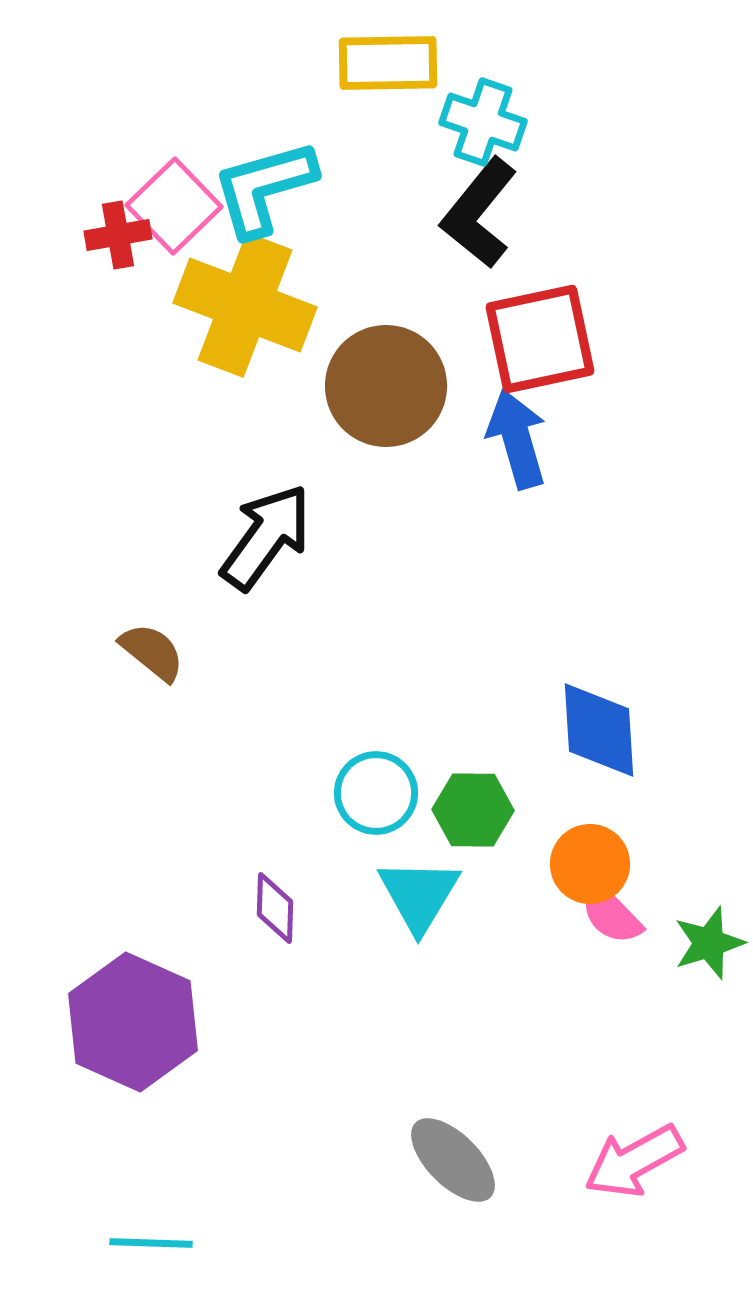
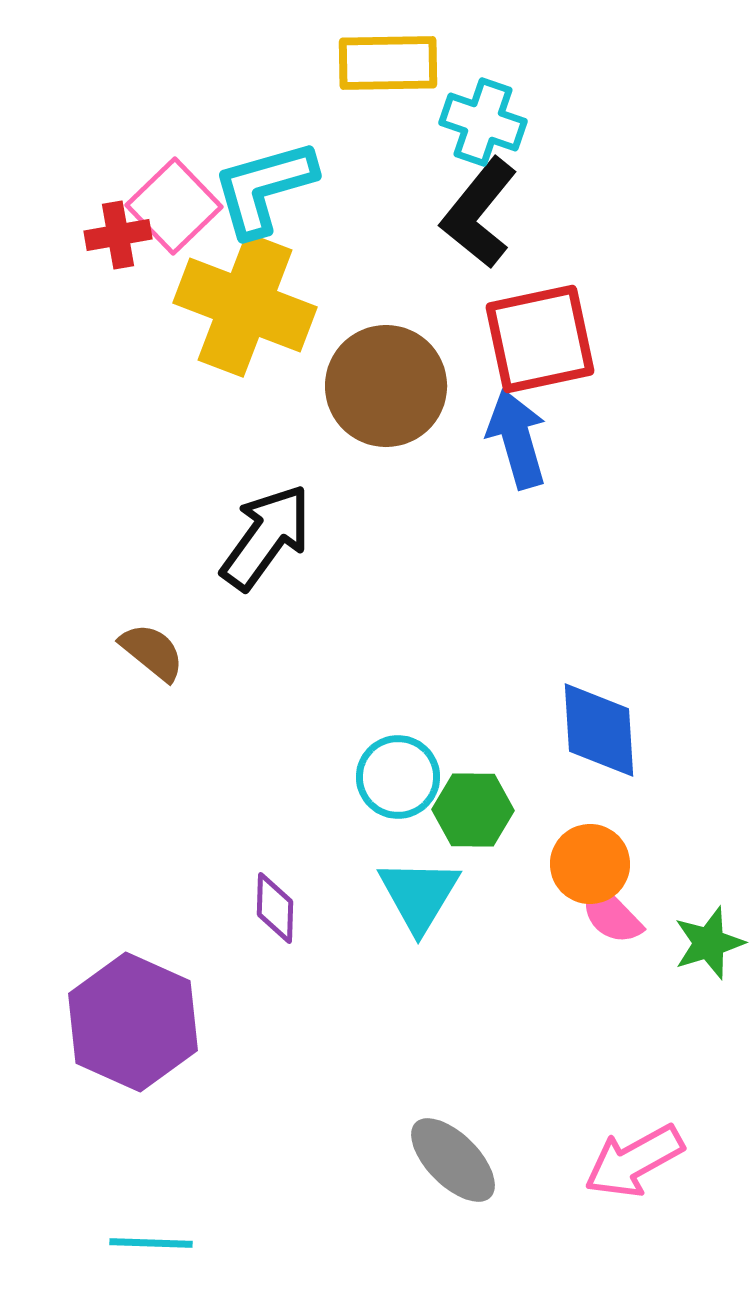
cyan circle: moved 22 px right, 16 px up
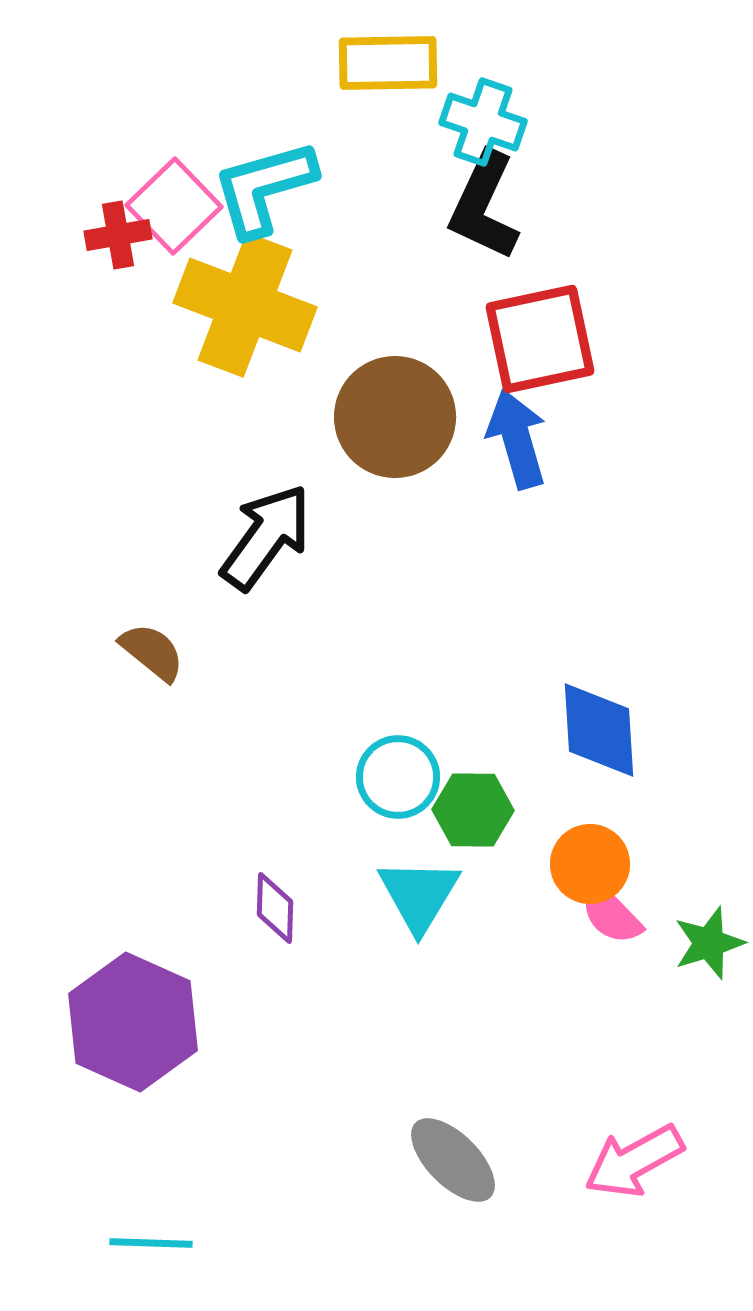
black L-shape: moved 5 px right, 7 px up; rotated 14 degrees counterclockwise
brown circle: moved 9 px right, 31 px down
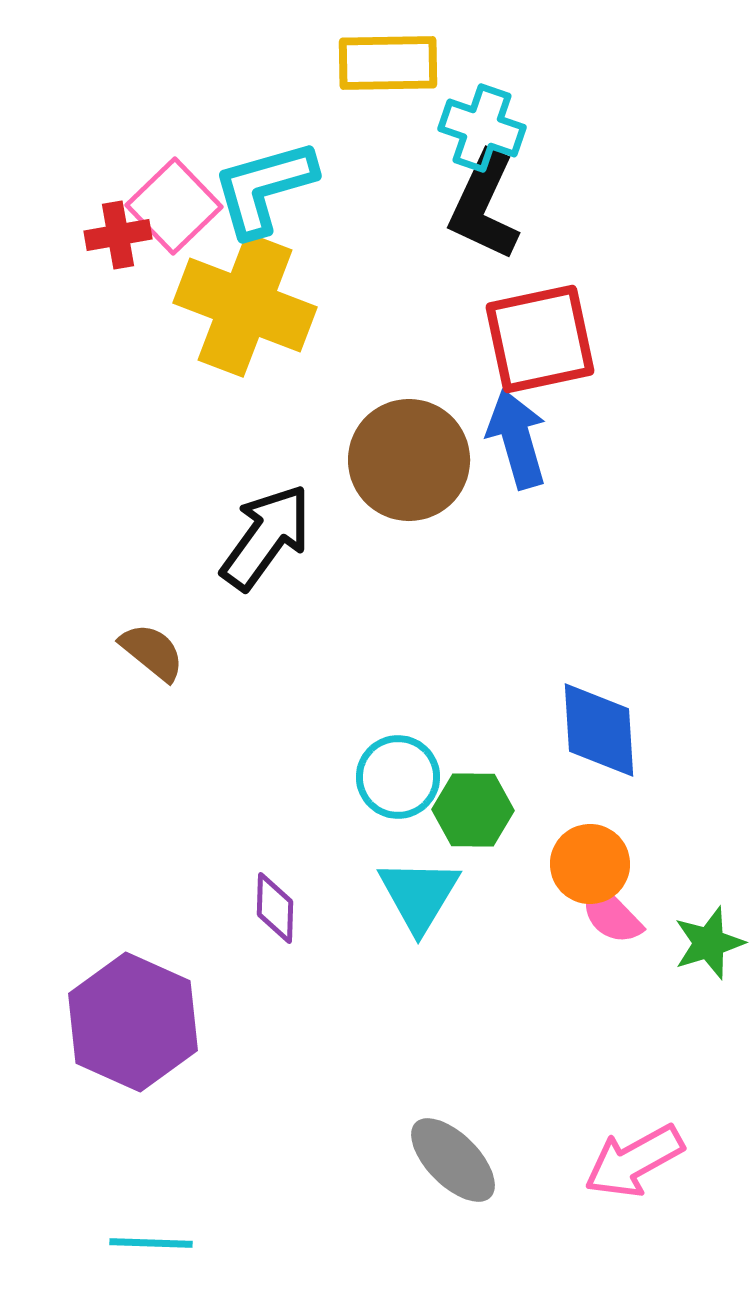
cyan cross: moved 1 px left, 6 px down
brown circle: moved 14 px right, 43 px down
